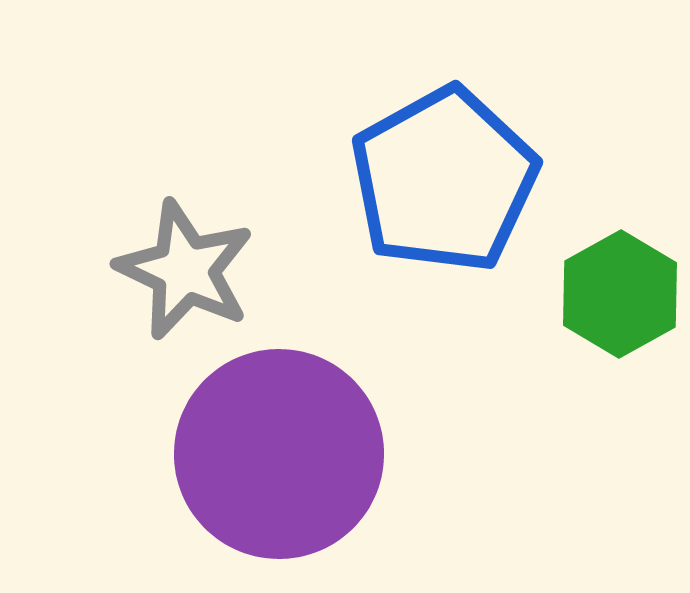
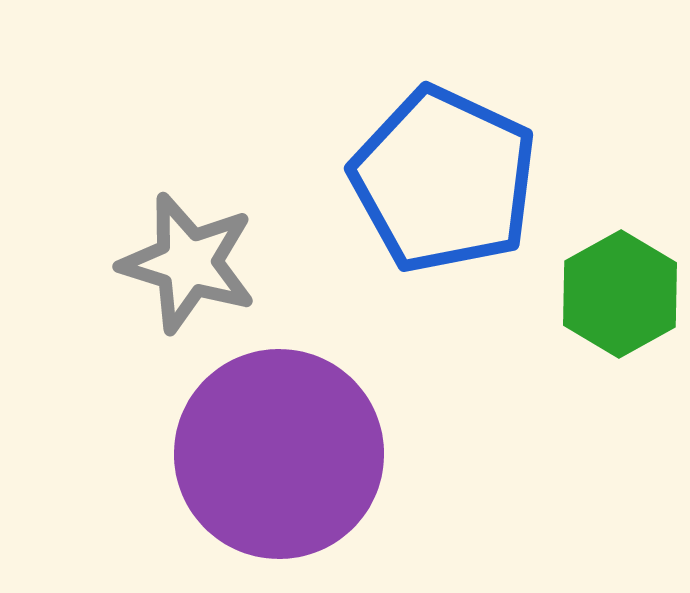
blue pentagon: rotated 18 degrees counterclockwise
gray star: moved 3 px right, 7 px up; rotated 8 degrees counterclockwise
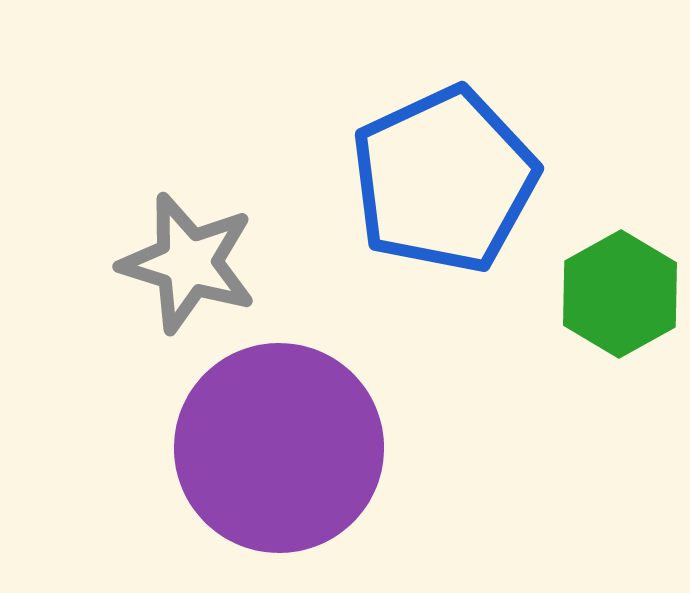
blue pentagon: rotated 22 degrees clockwise
purple circle: moved 6 px up
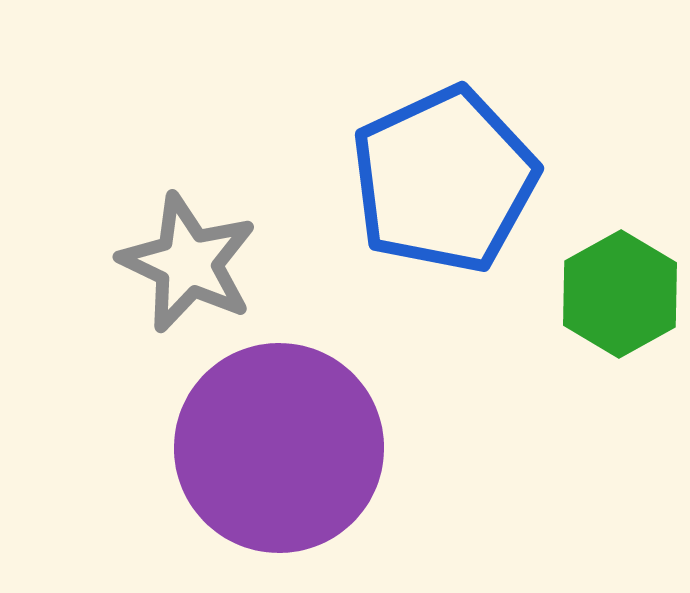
gray star: rotated 8 degrees clockwise
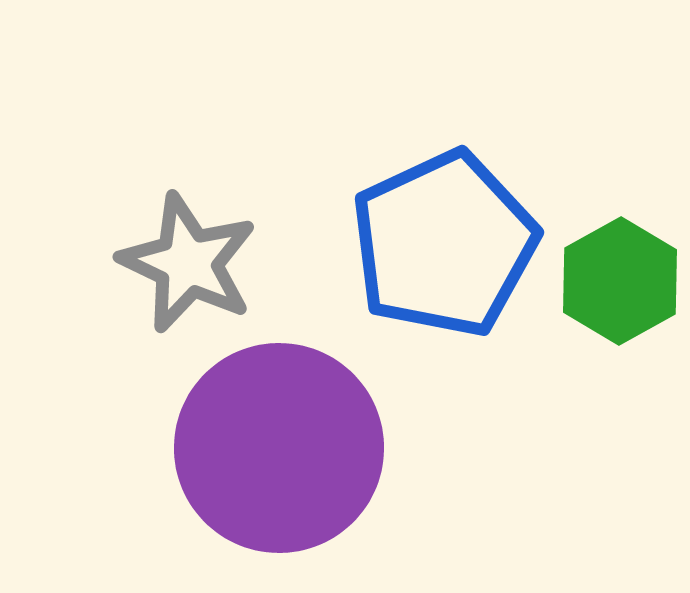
blue pentagon: moved 64 px down
green hexagon: moved 13 px up
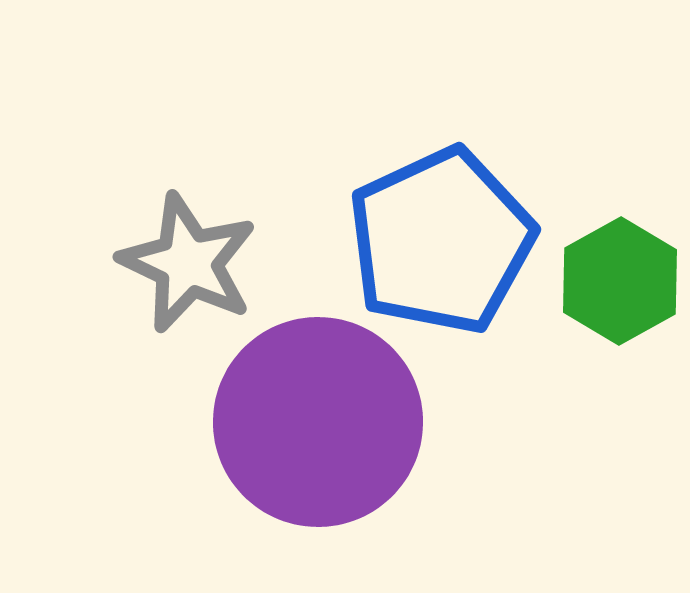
blue pentagon: moved 3 px left, 3 px up
purple circle: moved 39 px right, 26 px up
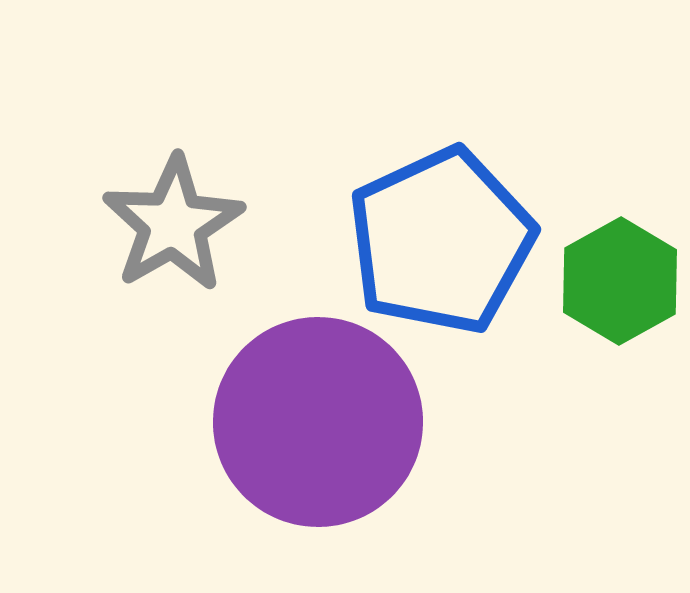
gray star: moved 15 px left, 39 px up; rotated 17 degrees clockwise
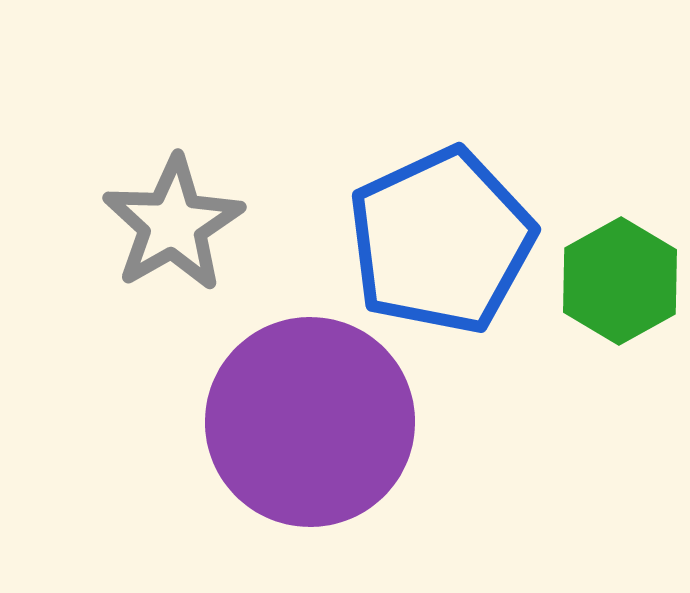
purple circle: moved 8 px left
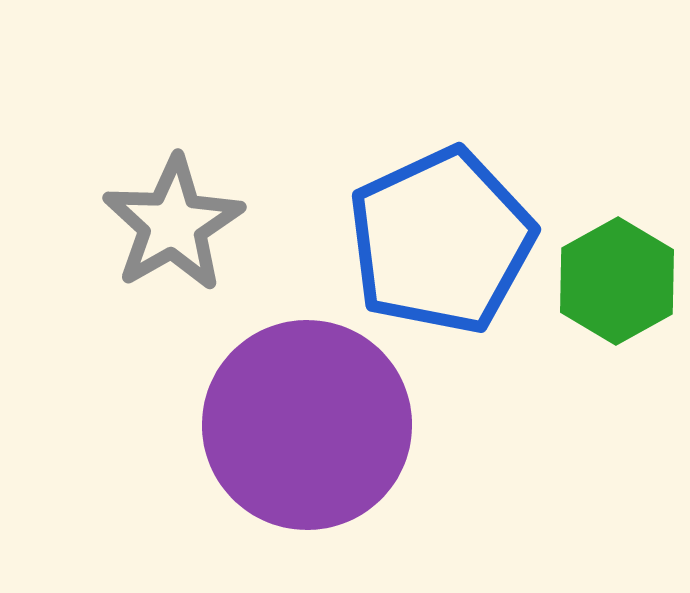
green hexagon: moved 3 px left
purple circle: moved 3 px left, 3 px down
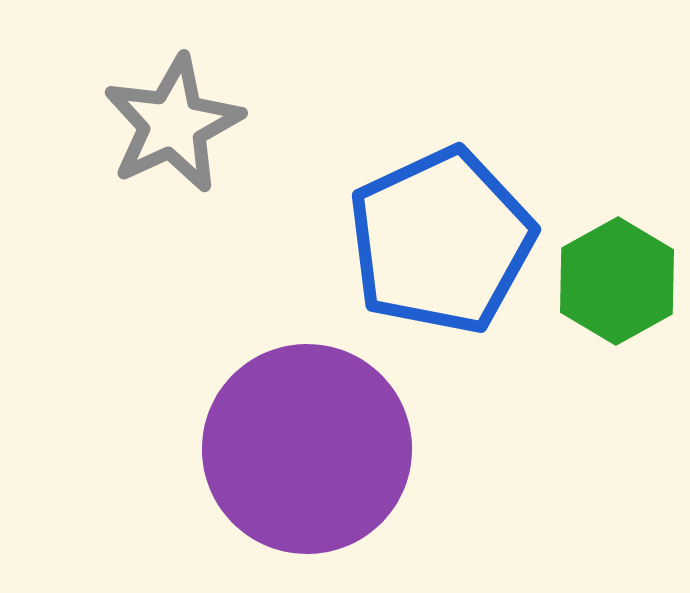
gray star: moved 100 px up; rotated 5 degrees clockwise
purple circle: moved 24 px down
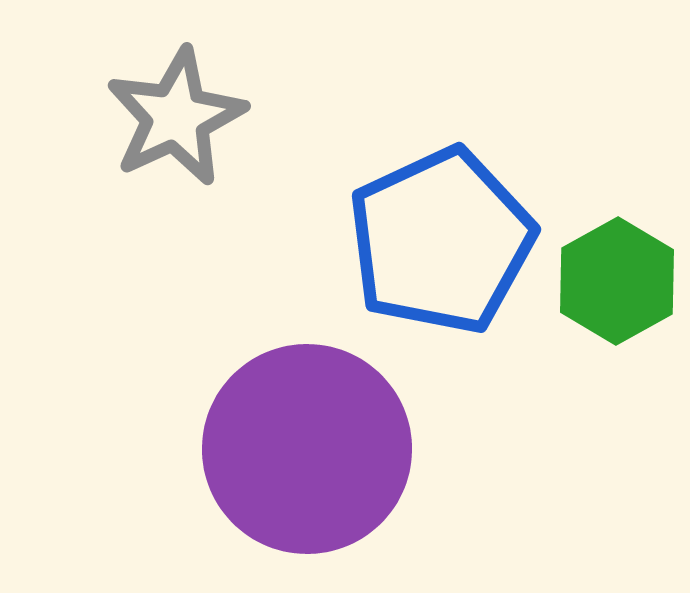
gray star: moved 3 px right, 7 px up
